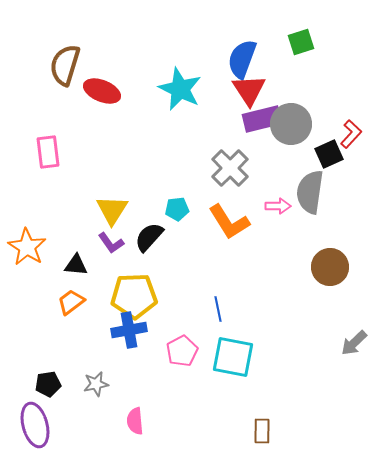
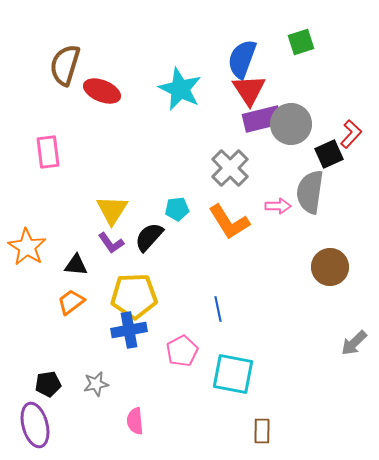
cyan square: moved 17 px down
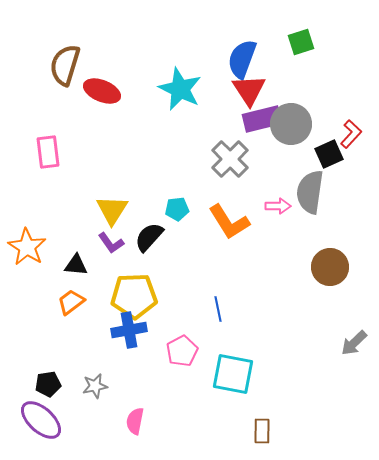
gray cross: moved 9 px up
gray star: moved 1 px left, 2 px down
pink semicircle: rotated 16 degrees clockwise
purple ellipse: moved 6 px right, 5 px up; rotated 33 degrees counterclockwise
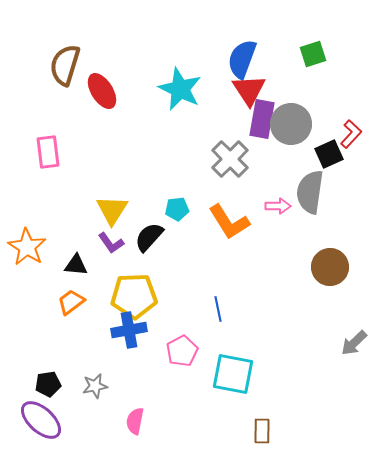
green square: moved 12 px right, 12 px down
red ellipse: rotated 36 degrees clockwise
purple rectangle: rotated 66 degrees counterclockwise
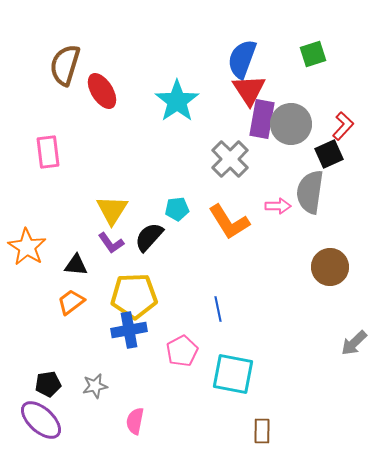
cyan star: moved 3 px left, 12 px down; rotated 12 degrees clockwise
red L-shape: moved 8 px left, 8 px up
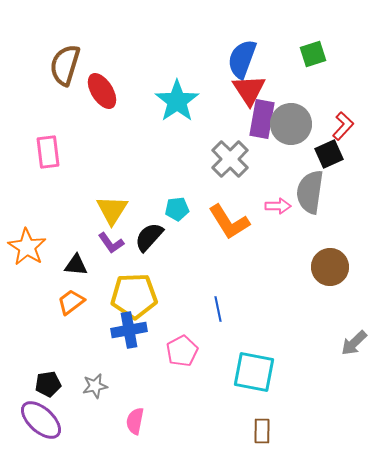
cyan square: moved 21 px right, 2 px up
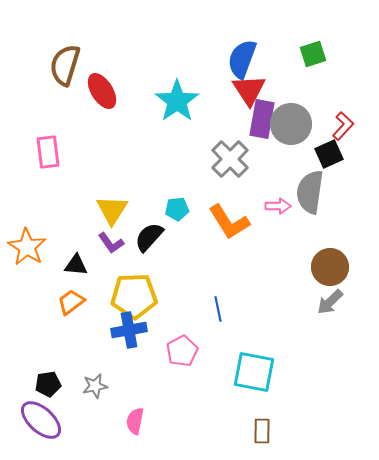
gray arrow: moved 24 px left, 41 px up
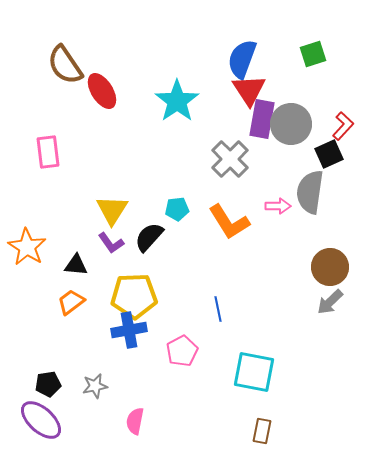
brown semicircle: rotated 51 degrees counterclockwise
brown rectangle: rotated 10 degrees clockwise
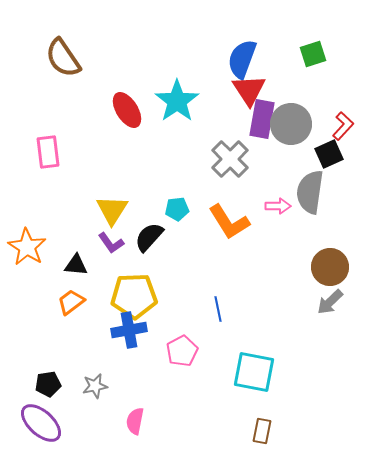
brown semicircle: moved 2 px left, 7 px up
red ellipse: moved 25 px right, 19 px down
purple ellipse: moved 3 px down
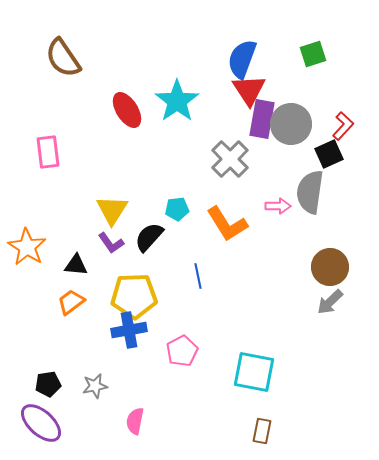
orange L-shape: moved 2 px left, 2 px down
blue line: moved 20 px left, 33 px up
